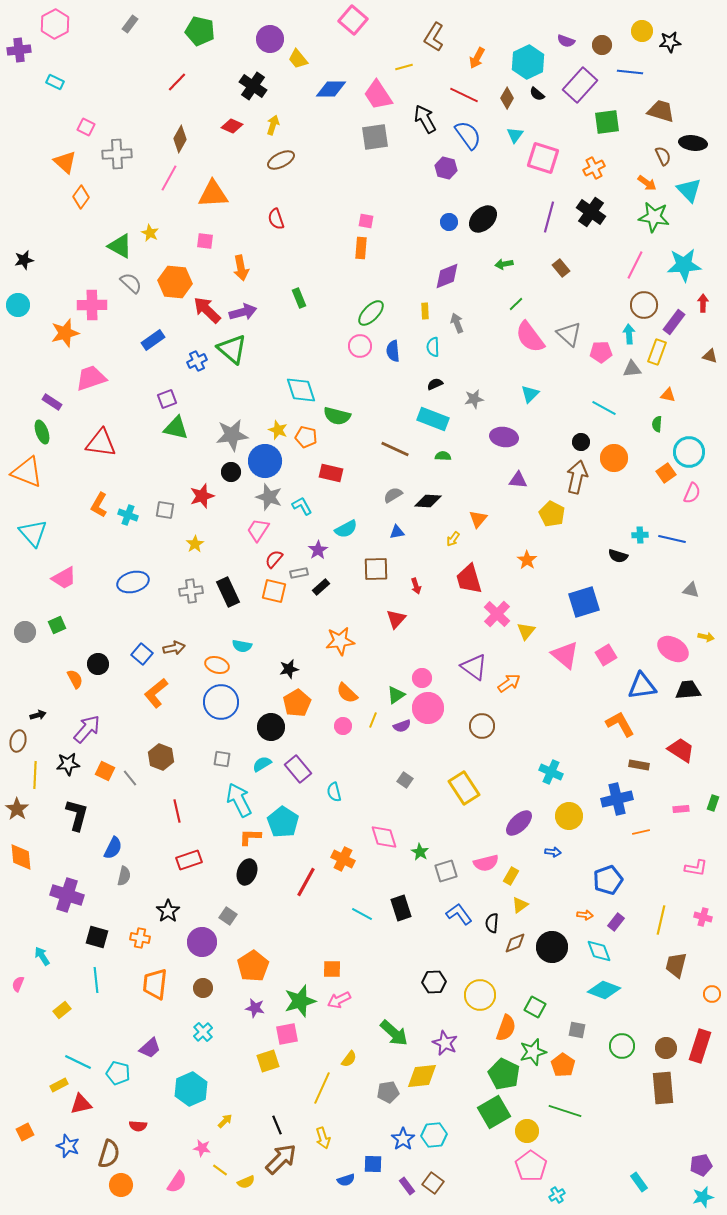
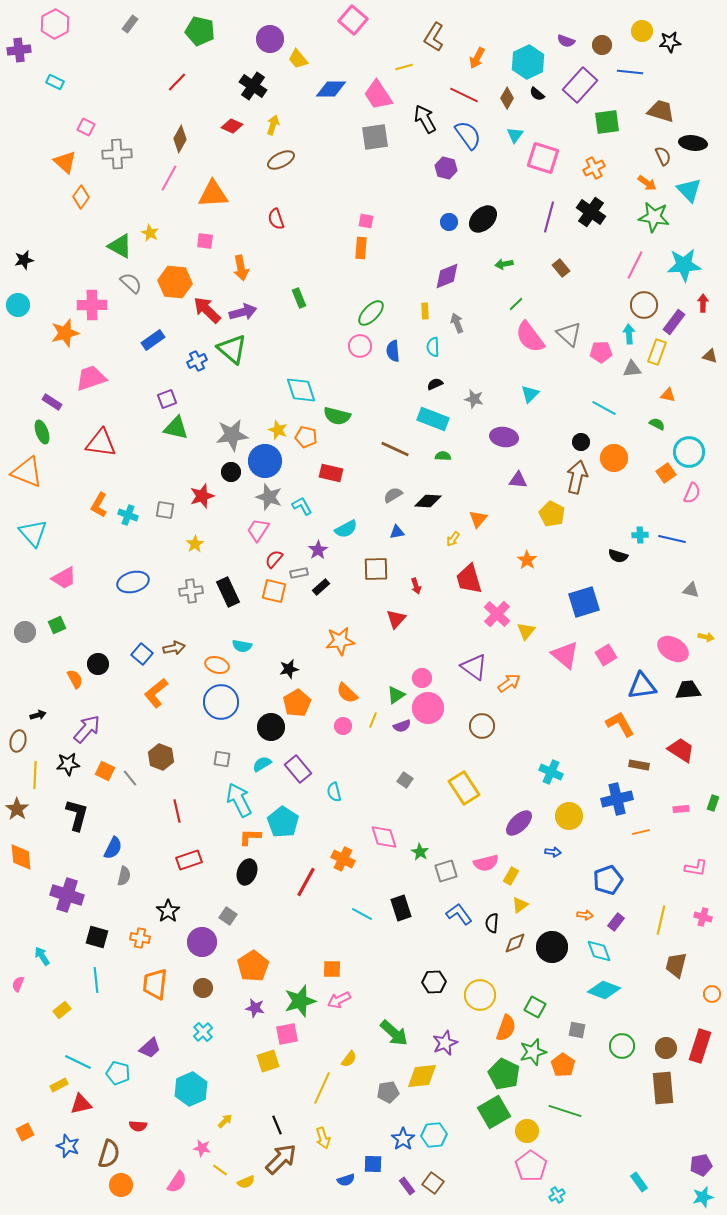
gray star at (474, 399): rotated 24 degrees clockwise
green semicircle at (657, 424): rotated 112 degrees clockwise
purple star at (445, 1043): rotated 25 degrees clockwise
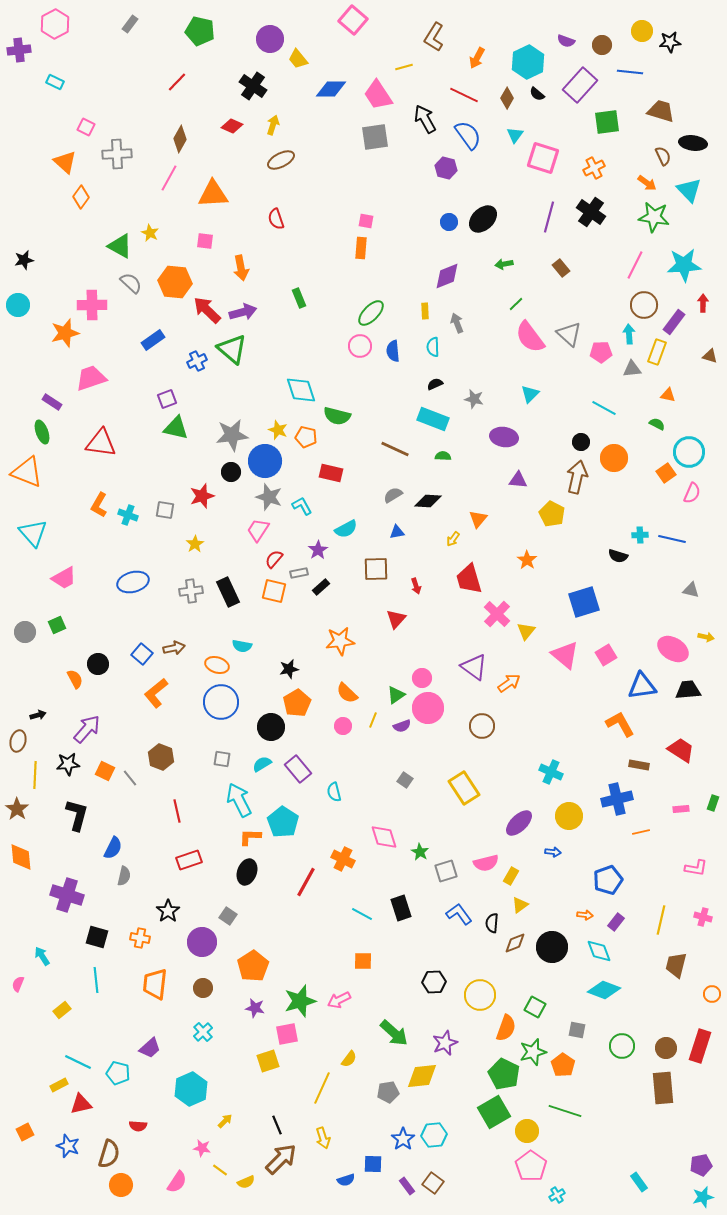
orange square at (332, 969): moved 31 px right, 8 px up
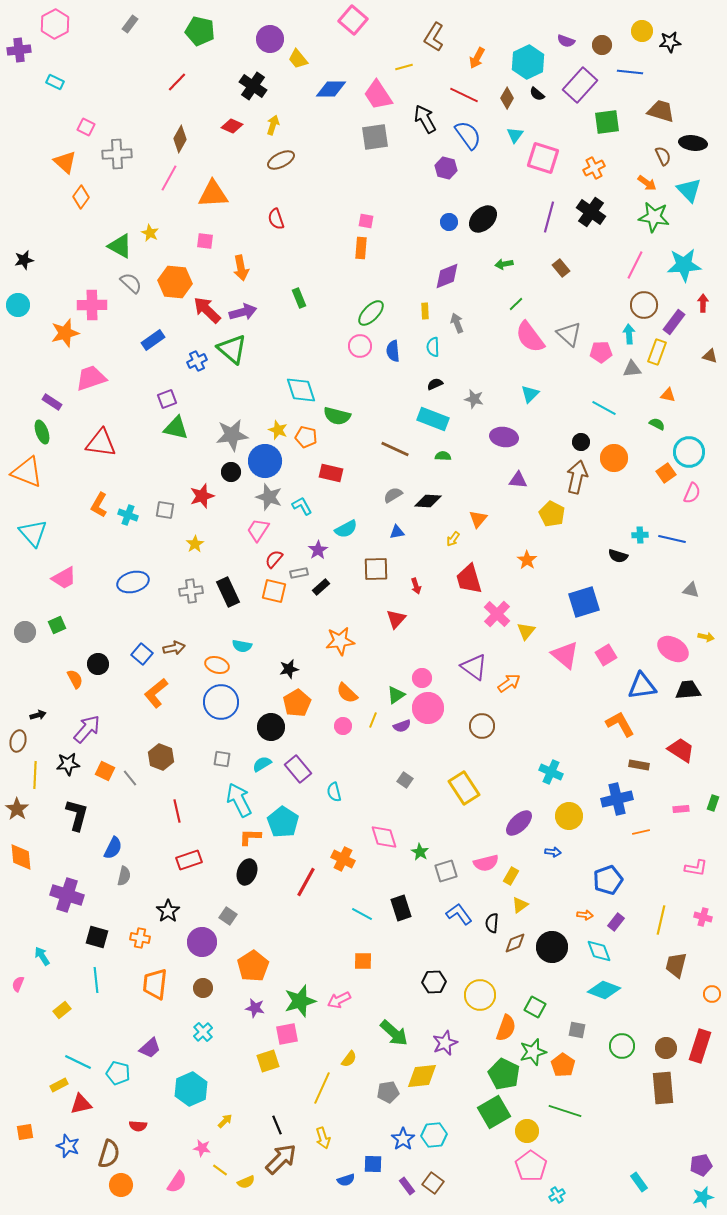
orange square at (25, 1132): rotated 18 degrees clockwise
